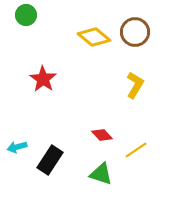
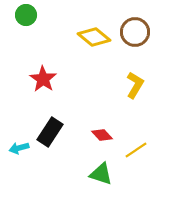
cyan arrow: moved 2 px right, 1 px down
black rectangle: moved 28 px up
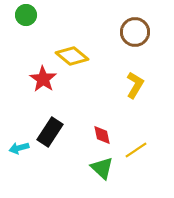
yellow diamond: moved 22 px left, 19 px down
red diamond: rotated 30 degrees clockwise
green triangle: moved 1 px right, 6 px up; rotated 25 degrees clockwise
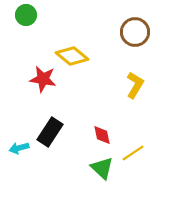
red star: rotated 24 degrees counterclockwise
yellow line: moved 3 px left, 3 px down
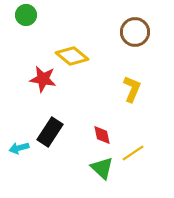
yellow L-shape: moved 3 px left, 4 px down; rotated 8 degrees counterclockwise
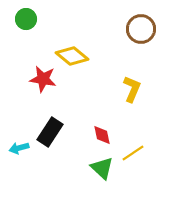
green circle: moved 4 px down
brown circle: moved 6 px right, 3 px up
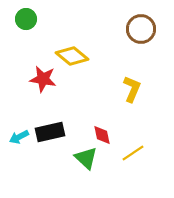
black rectangle: rotated 44 degrees clockwise
cyan arrow: moved 11 px up; rotated 12 degrees counterclockwise
green triangle: moved 16 px left, 10 px up
